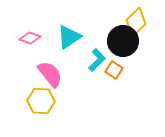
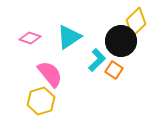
black circle: moved 2 px left
yellow hexagon: rotated 20 degrees counterclockwise
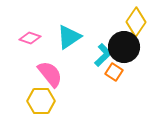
yellow diamond: rotated 12 degrees counterclockwise
black circle: moved 3 px right, 6 px down
cyan L-shape: moved 6 px right, 5 px up
orange square: moved 2 px down
yellow hexagon: rotated 16 degrees clockwise
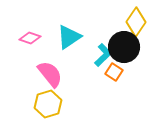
yellow hexagon: moved 7 px right, 3 px down; rotated 16 degrees counterclockwise
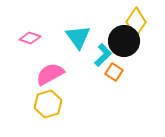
cyan triangle: moved 9 px right; rotated 32 degrees counterclockwise
black circle: moved 6 px up
pink semicircle: rotated 80 degrees counterclockwise
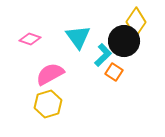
pink diamond: moved 1 px down
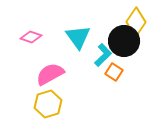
pink diamond: moved 1 px right, 2 px up
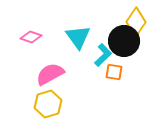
orange square: rotated 24 degrees counterclockwise
